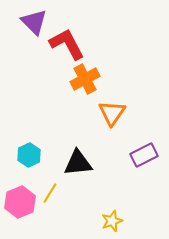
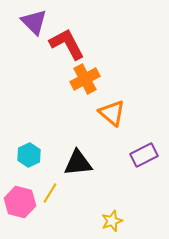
orange triangle: rotated 24 degrees counterclockwise
pink hexagon: rotated 24 degrees counterclockwise
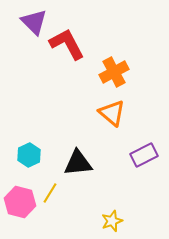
orange cross: moved 29 px right, 7 px up
